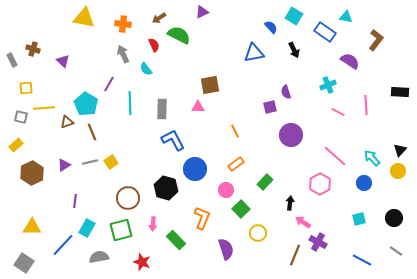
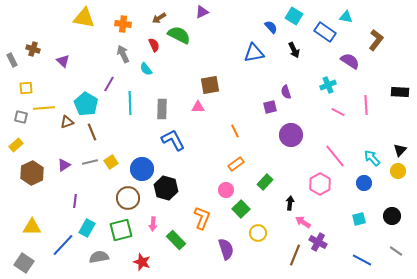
pink line at (335, 156): rotated 10 degrees clockwise
blue circle at (195, 169): moved 53 px left
black circle at (394, 218): moved 2 px left, 2 px up
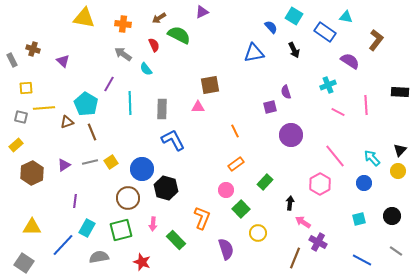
gray arrow at (123, 54): rotated 30 degrees counterclockwise
brown line at (295, 255): moved 3 px down
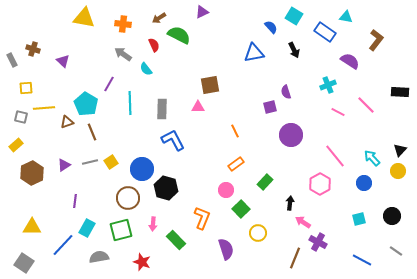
pink line at (366, 105): rotated 42 degrees counterclockwise
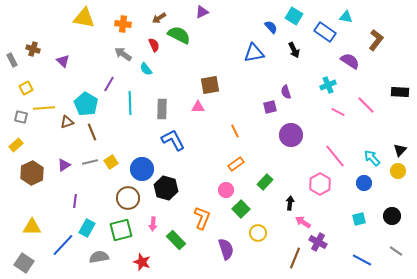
yellow square at (26, 88): rotated 24 degrees counterclockwise
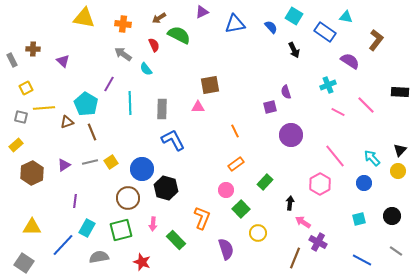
brown cross at (33, 49): rotated 16 degrees counterclockwise
blue triangle at (254, 53): moved 19 px left, 29 px up
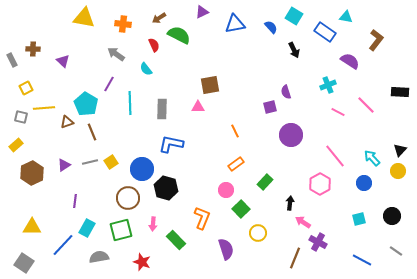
gray arrow at (123, 54): moved 7 px left
blue L-shape at (173, 140): moved 2 px left, 4 px down; rotated 50 degrees counterclockwise
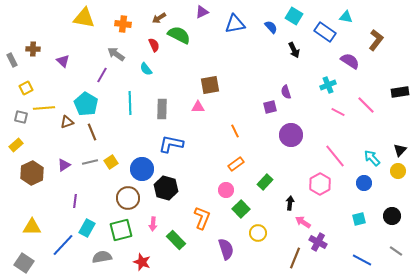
purple line at (109, 84): moved 7 px left, 9 px up
black rectangle at (400, 92): rotated 12 degrees counterclockwise
gray semicircle at (99, 257): moved 3 px right
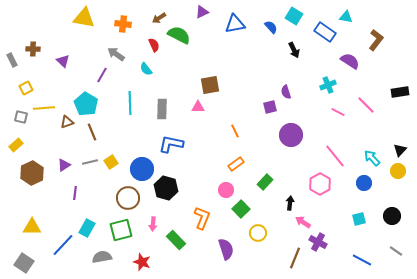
purple line at (75, 201): moved 8 px up
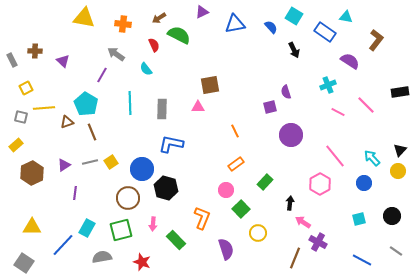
brown cross at (33, 49): moved 2 px right, 2 px down
